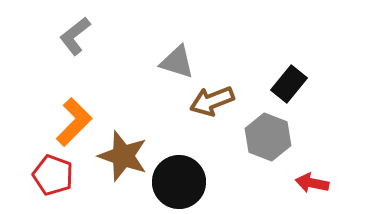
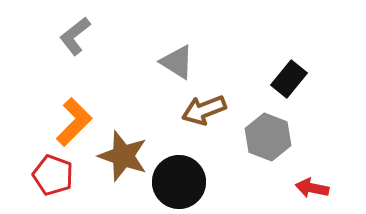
gray triangle: rotated 15 degrees clockwise
black rectangle: moved 5 px up
brown arrow: moved 8 px left, 9 px down
red arrow: moved 5 px down
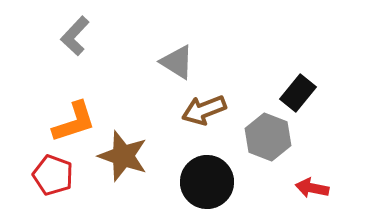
gray L-shape: rotated 9 degrees counterclockwise
black rectangle: moved 9 px right, 14 px down
orange L-shape: rotated 27 degrees clockwise
black circle: moved 28 px right
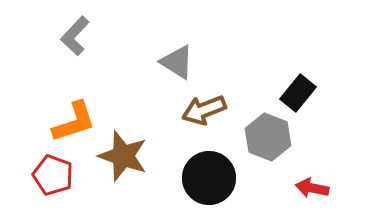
black circle: moved 2 px right, 4 px up
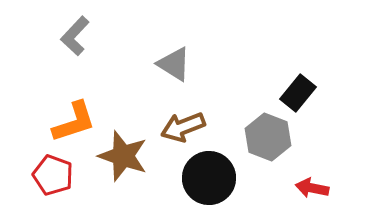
gray triangle: moved 3 px left, 2 px down
brown arrow: moved 21 px left, 17 px down
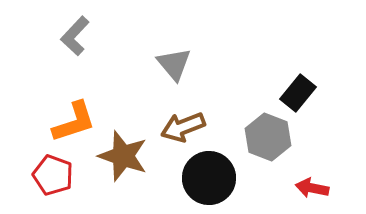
gray triangle: rotated 18 degrees clockwise
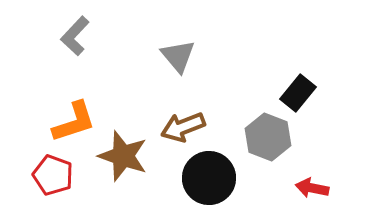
gray triangle: moved 4 px right, 8 px up
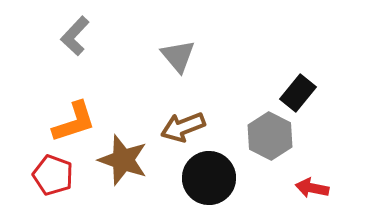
gray hexagon: moved 2 px right, 1 px up; rotated 6 degrees clockwise
brown star: moved 4 px down
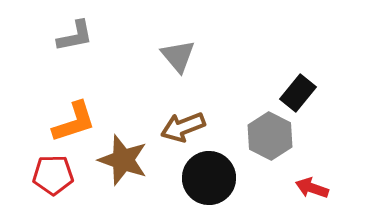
gray L-shape: rotated 144 degrees counterclockwise
red pentagon: rotated 21 degrees counterclockwise
red arrow: rotated 8 degrees clockwise
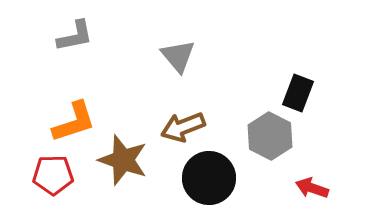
black rectangle: rotated 18 degrees counterclockwise
